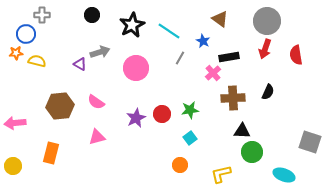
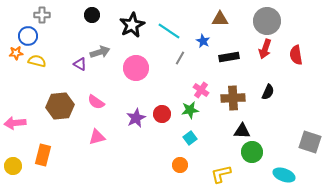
brown triangle: rotated 36 degrees counterclockwise
blue circle: moved 2 px right, 2 px down
pink cross: moved 12 px left, 17 px down; rotated 14 degrees counterclockwise
orange rectangle: moved 8 px left, 2 px down
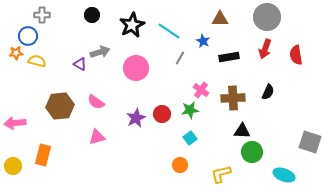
gray circle: moved 4 px up
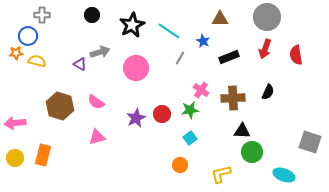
black rectangle: rotated 12 degrees counterclockwise
brown hexagon: rotated 24 degrees clockwise
yellow circle: moved 2 px right, 8 px up
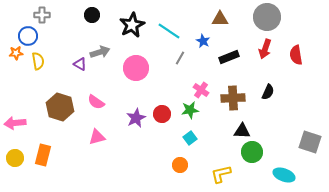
yellow semicircle: moved 1 px right; rotated 66 degrees clockwise
brown hexagon: moved 1 px down
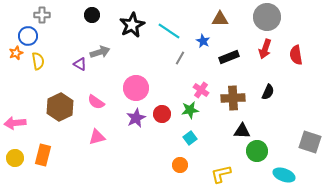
orange star: rotated 16 degrees counterclockwise
pink circle: moved 20 px down
brown hexagon: rotated 16 degrees clockwise
green circle: moved 5 px right, 1 px up
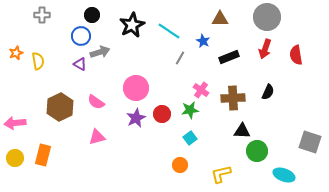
blue circle: moved 53 px right
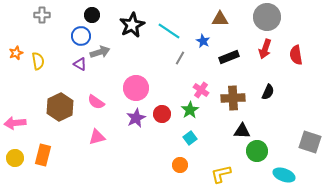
green star: rotated 24 degrees counterclockwise
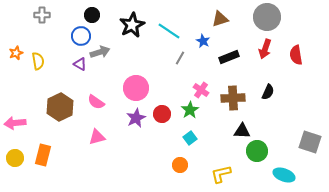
brown triangle: rotated 18 degrees counterclockwise
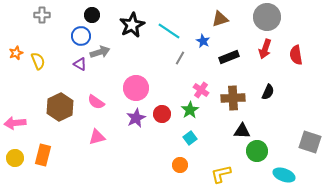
yellow semicircle: rotated 12 degrees counterclockwise
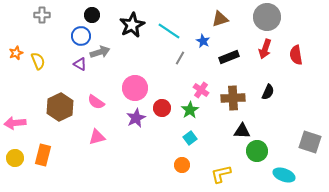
pink circle: moved 1 px left
red circle: moved 6 px up
orange circle: moved 2 px right
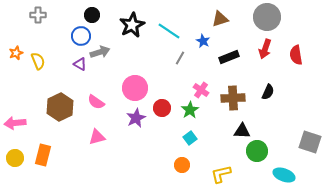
gray cross: moved 4 px left
